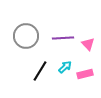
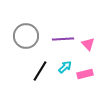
purple line: moved 1 px down
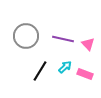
purple line: rotated 15 degrees clockwise
pink rectangle: rotated 35 degrees clockwise
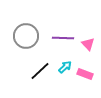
purple line: moved 1 px up; rotated 10 degrees counterclockwise
black line: rotated 15 degrees clockwise
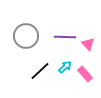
purple line: moved 2 px right, 1 px up
pink rectangle: rotated 28 degrees clockwise
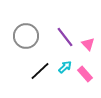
purple line: rotated 50 degrees clockwise
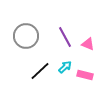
purple line: rotated 10 degrees clockwise
pink triangle: rotated 24 degrees counterclockwise
pink rectangle: moved 1 px down; rotated 35 degrees counterclockwise
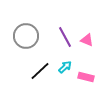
pink triangle: moved 1 px left, 4 px up
pink rectangle: moved 1 px right, 2 px down
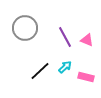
gray circle: moved 1 px left, 8 px up
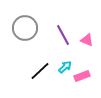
purple line: moved 2 px left, 2 px up
pink rectangle: moved 4 px left, 1 px up; rotated 35 degrees counterclockwise
